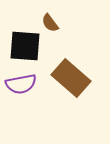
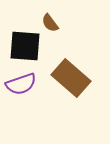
purple semicircle: rotated 8 degrees counterclockwise
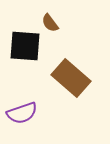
purple semicircle: moved 1 px right, 29 px down
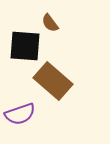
brown rectangle: moved 18 px left, 3 px down
purple semicircle: moved 2 px left, 1 px down
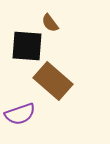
black square: moved 2 px right
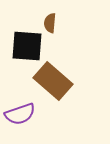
brown semicircle: rotated 42 degrees clockwise
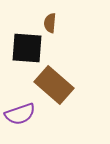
black square: moved 2 px down
brown rectangle: moved 1 px right, 4 px down
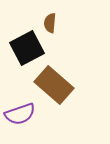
black square: rotated 32 degrees counterclockwise
